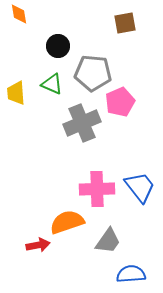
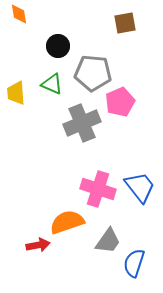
pink cross: moved 1 px right; rotated 20 degrees clockwise
blue semicircle: moved 3 px right, 11 px up; rotated 68 degrees counterclockwise
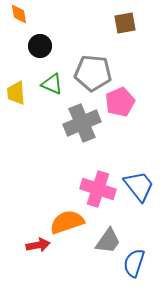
black circle: moved 18 px left
blue trapezoid: moved 1 px left, 1 px up
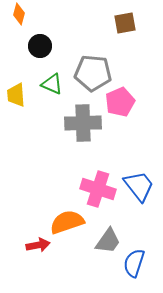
orange diamond: rotated 25 degrees clockwise
yellow trapezoid: moved 2 px down
gray cross: moved 1 px right; rotated 21 degrees clockwise
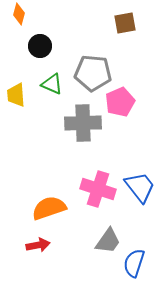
blue trapezoid: moved 1 px right, 1 px down
orange semicircle: moved 18 px left, 14 px up
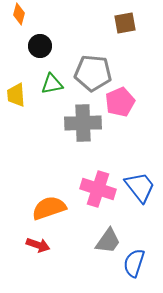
green triangle: rotated 35 degrees counterclockwise
red arrow: rotated 30 degrees clockwise
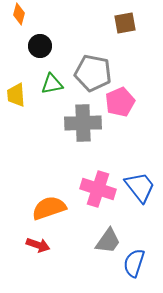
gray pentagon: rotated 6 degrees clockwise
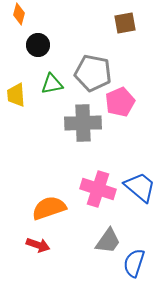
black circle: moved 2 px left, 1 px up
blue trapezoid: rotated 12 degrees counterclockwise
